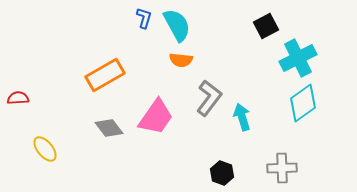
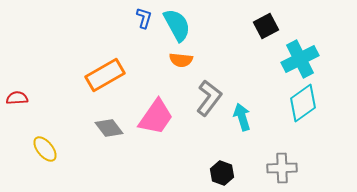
cyan cross: moved 2 px right, 1 px down
red semicircle: moved 1 px left
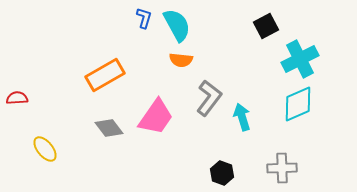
cyan diamond: moved 5 px left, 1 px down; rotated 12 degrees clockwise
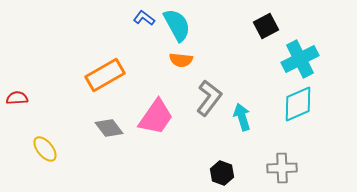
blue L-shape: rotated 70 degrees counterclockwise
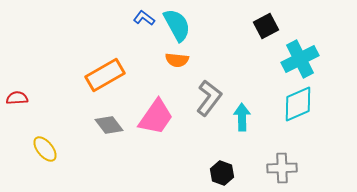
orange semicircle: moved 4 px left
cyan arrow: rotated 16 degrees clockwise
gray diamond: moved 3 px up
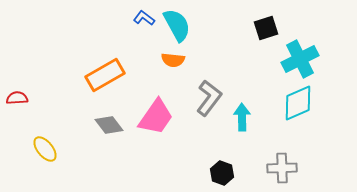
black square: moved 2 px down; rotated 10 degrees clockwise
orange semicircle: moved 4 px left
cyan diamond: moved 1 px up
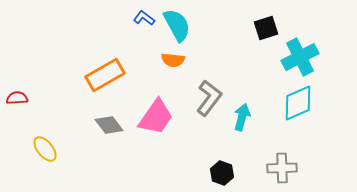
cyan cross: moved 2 px up
cyan arrow: rotated 16 degrees clockwise
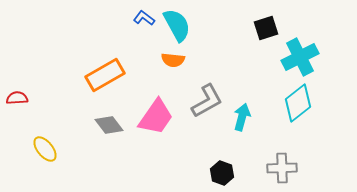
gray L-shape: moved 2 px left, 3 px down; rotated 24 degrees clockwise
cyan diamond: rotated 15 degrees counterclockwise
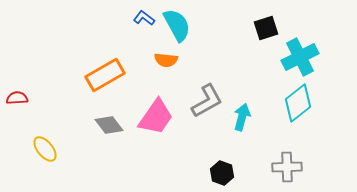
orange semicircle: moved 7 px left
gray cross: moved 5 px right, 1 px up
